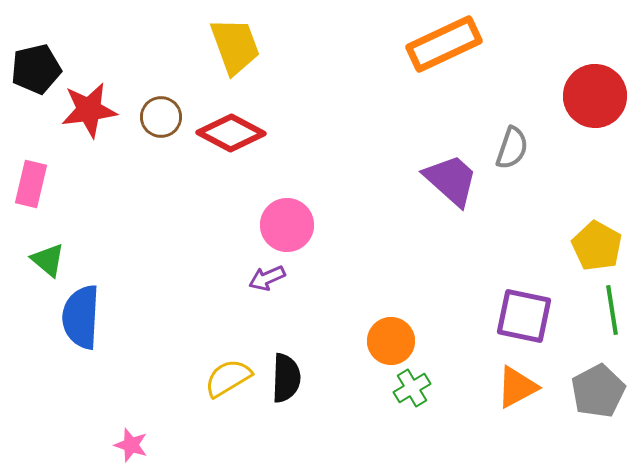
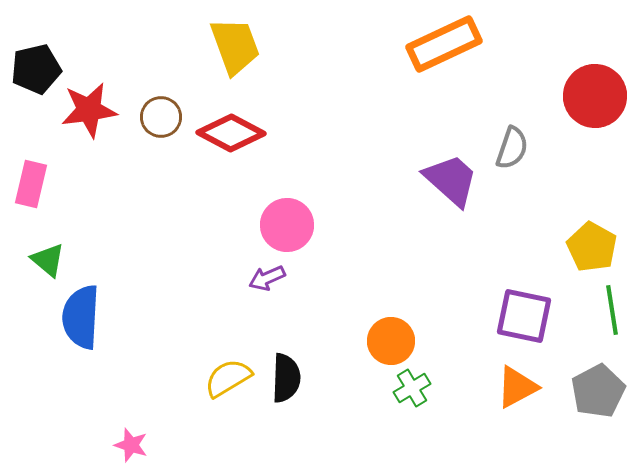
yellow pentagon: moved 5 px left, 1 px down
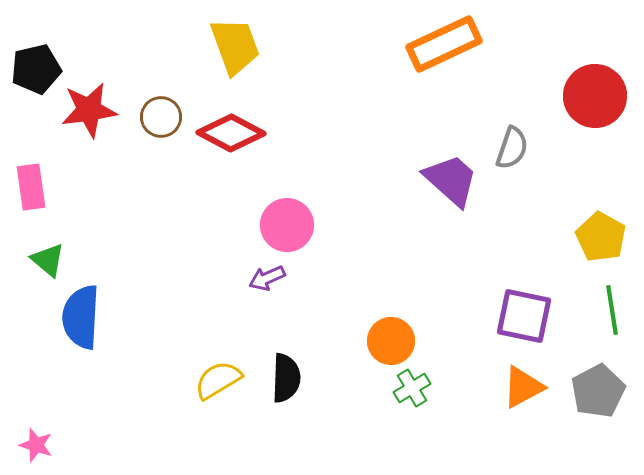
pink rectangle: moved 3 px down; rotated 21 degrees counterclockwise
yellow pentagon: moved 9 px right, 10 px up
yellow semicircle: moved 10 px left, 2 px down
orange triangle: moved 6 px right
pink star: moved 95 px left
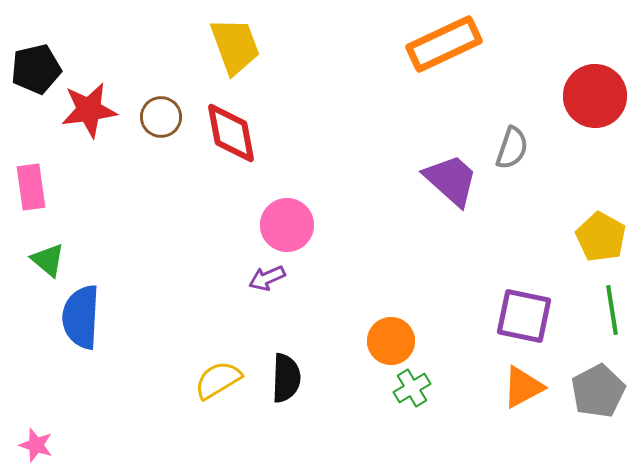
red diamond: rotated 52 degrees clockwise
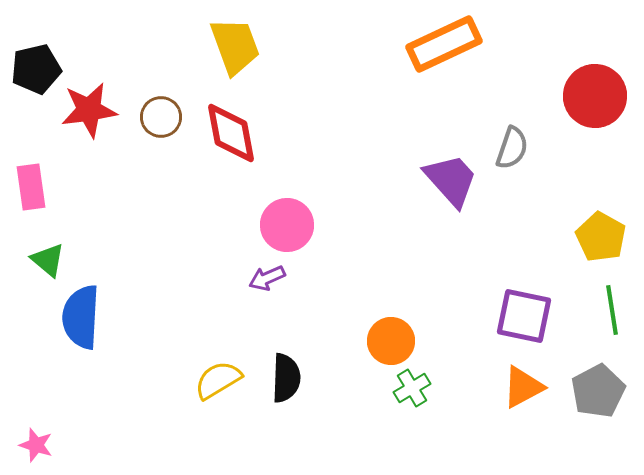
purple trapezoid: rotated 6 degrees clockwise
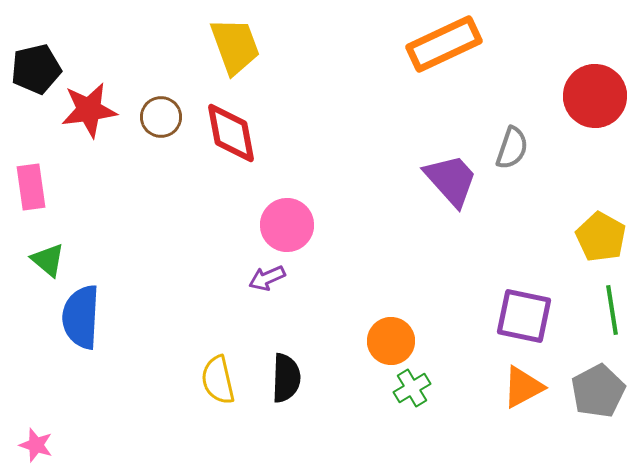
yellow semicircle: rotated 72 degrees counterclockwise
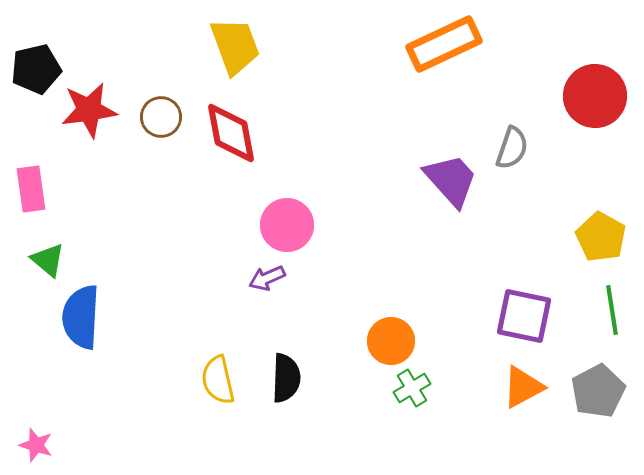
pink rectangle: moved 2 px down
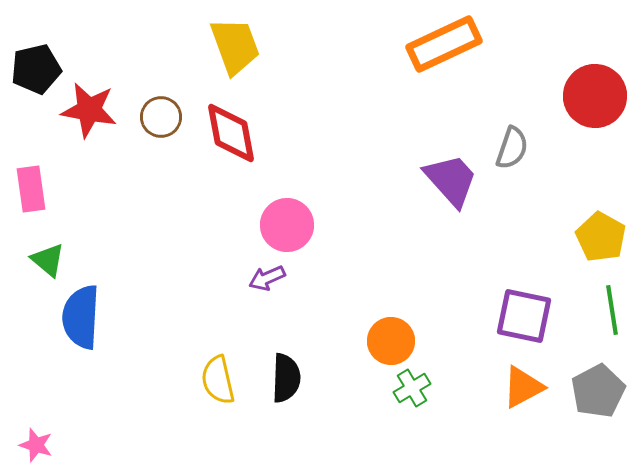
red star: rotated 18 degrees clockwise
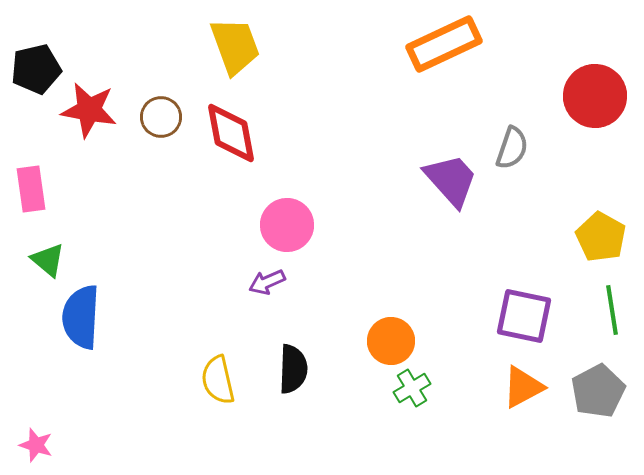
purple arrow: moved 4 px down
black semicircle: moved 7 px right, 9 px up
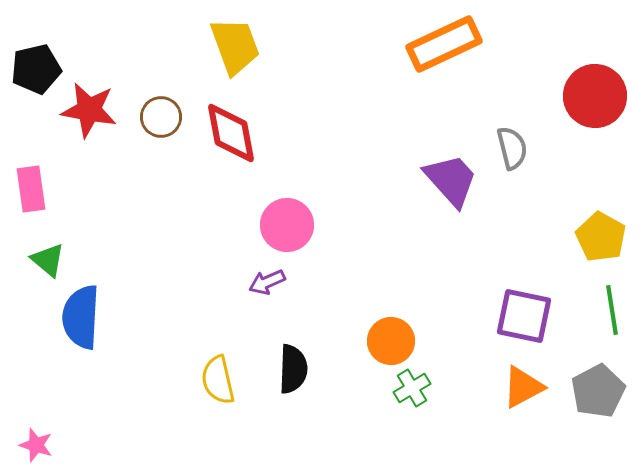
gray semicircle: rotated 33 degrees counterclockwise
